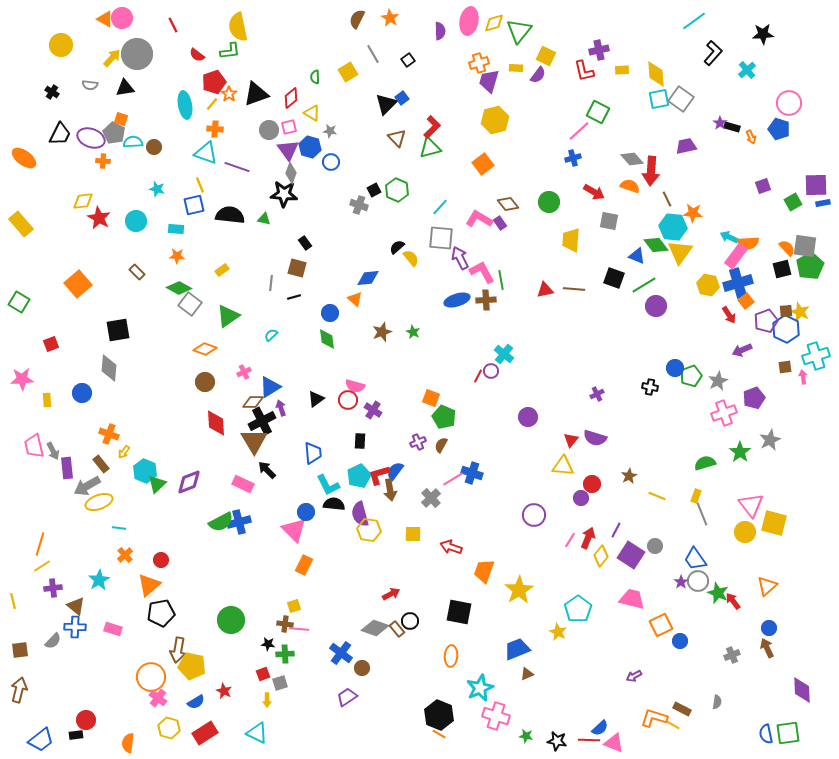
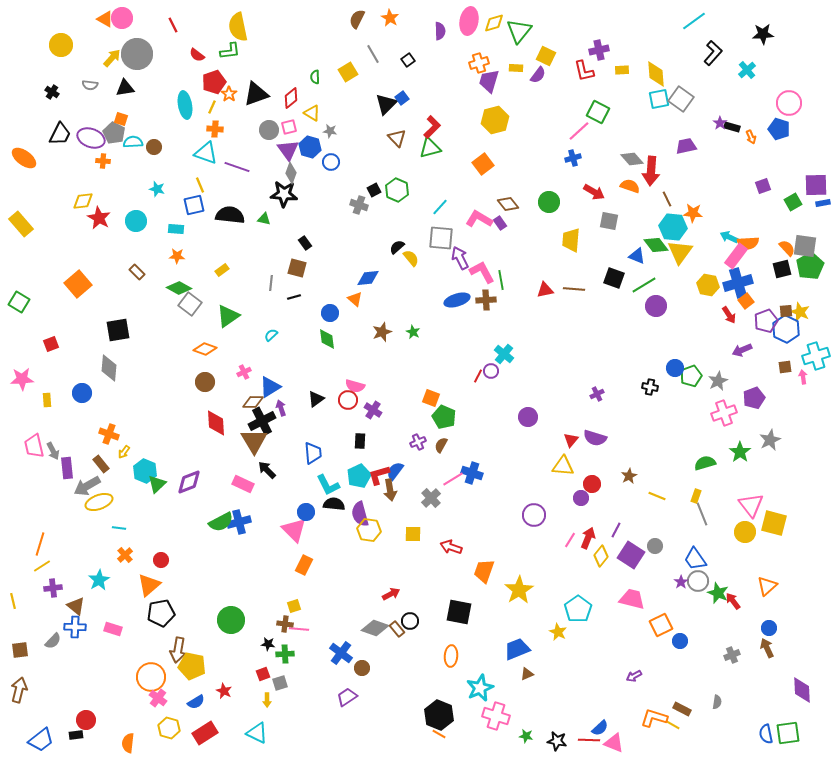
yellow line at (212, 104): moved 3 px down; rotated 16 degrees counterclockwise
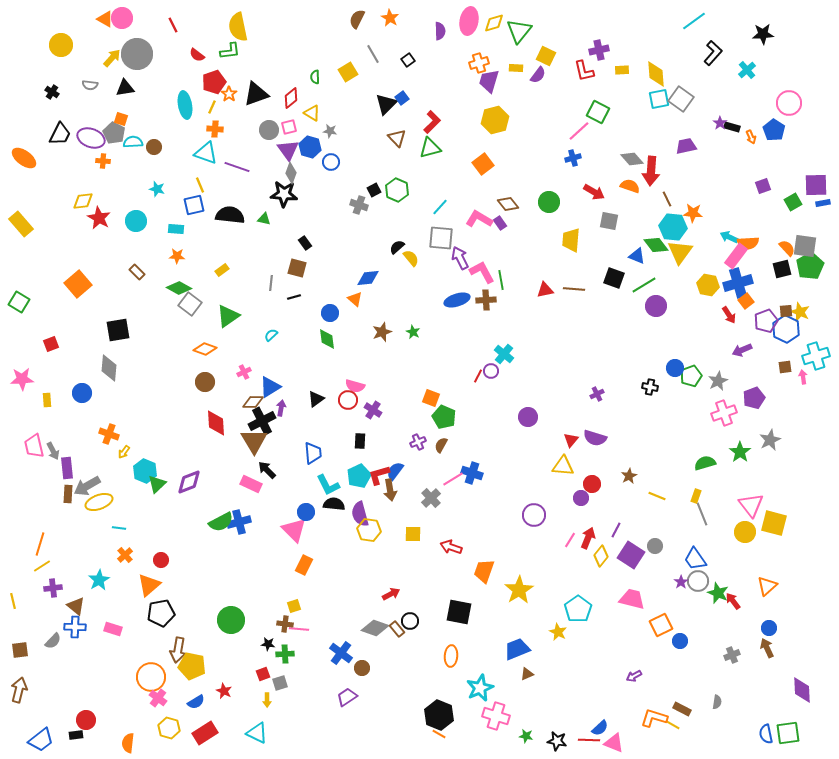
red L-shape at (432, 127): moved 5 px up
blue pentagon at (779, 129): moved 5 px left, 1 px down; rotated 15 degrees clockwise
purple arrow at (281, 408): rotated 28 degrees clockwise
brown rectangle at (101, 464): moved 33 px left, 30 px down; rotated 42 degrees clockwise
pink rectangle at (243, 484): moved 8 px right
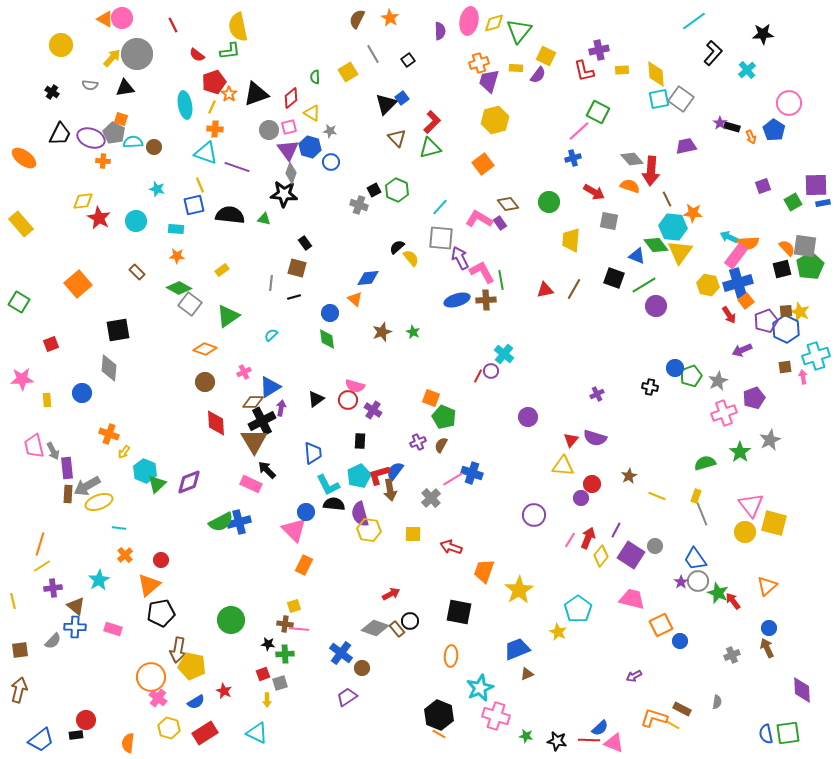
brown line at (574, 289): rotated 65 degrees counterclockwise
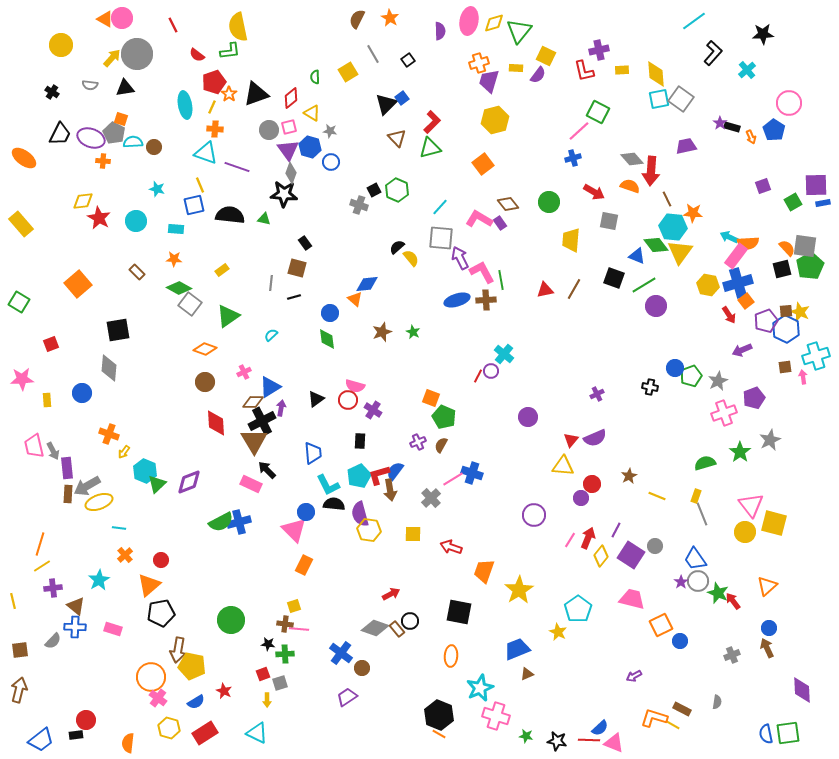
orange star at (177, 256): moved 3 px left, 3 px down
blue diamond at (368, 278): moved 1 px left, 6 px down
purple semicircle at (595, 438): rotated 40 degrees counterclockwise
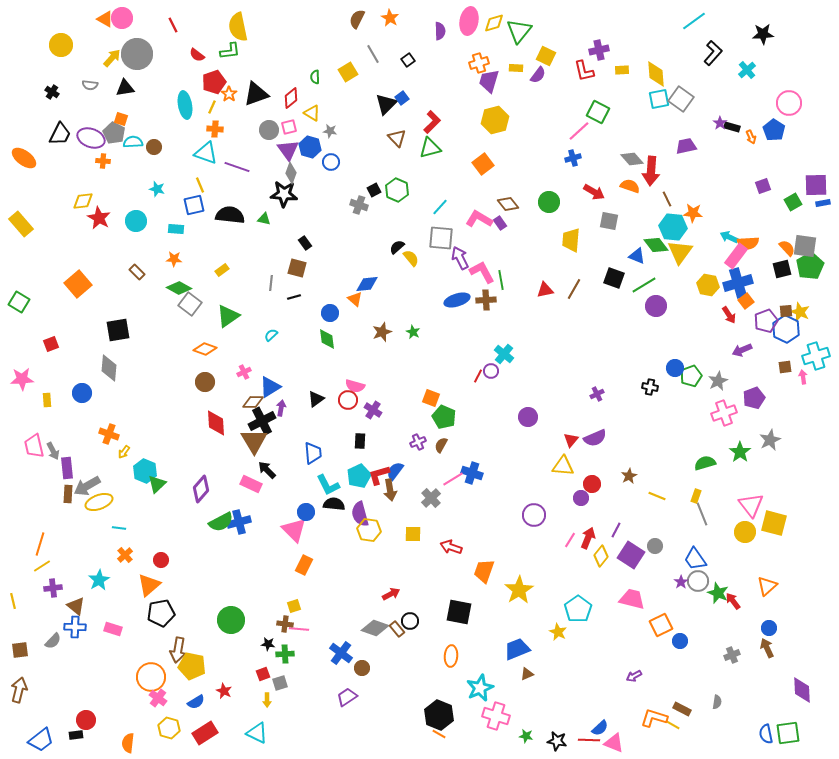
purple diamond at (189, 482): moved 12 px right, 7 px down; rotated 28 degrees counterclockwise
